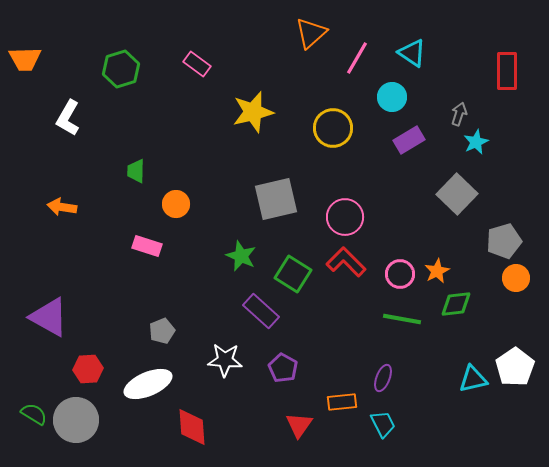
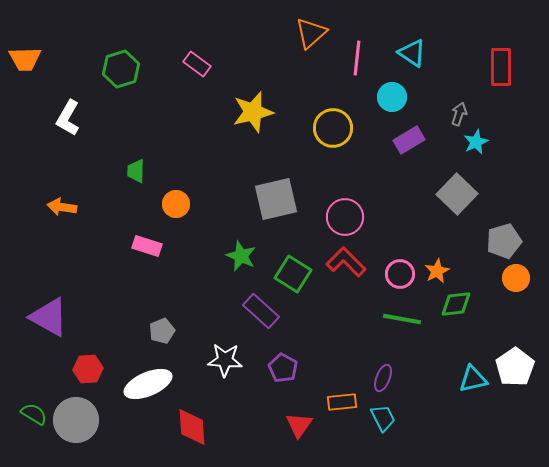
pink line at (357, 58): rotated 24 degrees counterclockwise
red rectangle at (507, 71): moved 6 px left, 4 px up
cyan trapezoid at (383, 424): moved 6 px up
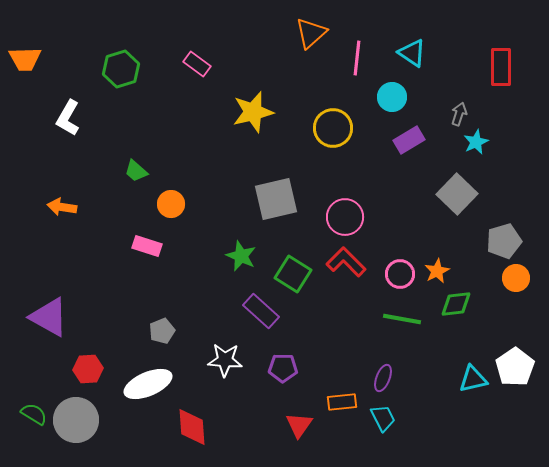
green trapezoid at (136, 171): rotated 50 degrees counterclockwise
orange circle at (176, 204): moved 5 px left
purple pentagon at (283, 368): rotated 28 degrees counterclockwise
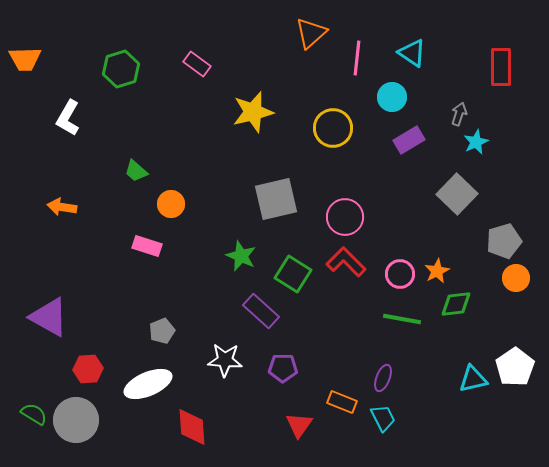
orange rectangle at (342, 402): rotated 28 degrees clockwise
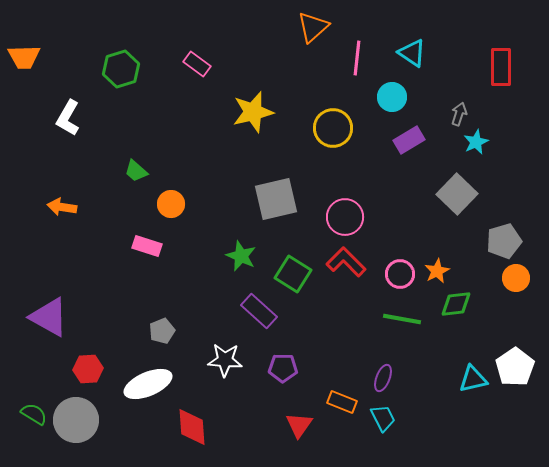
orange triangle at (311, 33): moved 2 px right, 6 px up
orange trapezoid at (25, 59): moved 1 px left, 2 px up
purple rectangle at (261, 311): moved 2 px left
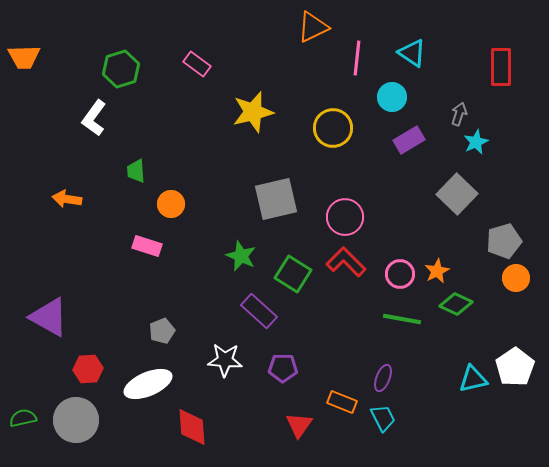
orange triangle at (313, 27): rotated 16 degrees clockwise
white L-shape at (68, 118): moved 26 px right; rotated 6 degrees clockwise
green trapezoid at (136, 171): rotated 45 degrees clockwise
orange arrow at (62, 207): moved 5 px right, 8 px up
green diamond at (456, 304): rotated 32 degrees clockwise
green semicircle at (34, 414): moved 11 px left, 4 px down; rotated 44 degrees counterclockwise
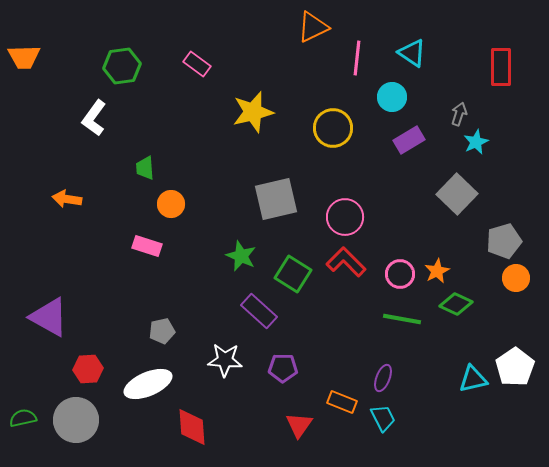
green hexagon at (121, 69): moved 1 px right, 3 px up; rotated 9 degrees clockwise
green trapezoid at (136, 171): moved 9 px right, 3 px up
gray pentagon at (162, 331): rotated 10 degrees clockwise
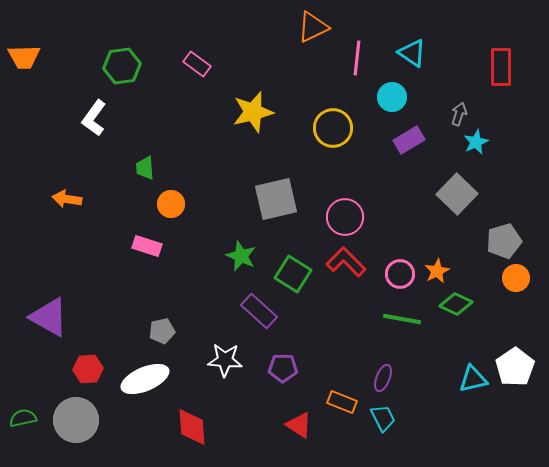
white ellipse at (148, 384): moved 3 px left, 5 px up
red triangle at (299, 425): rotated 32 degrees counterclockwise
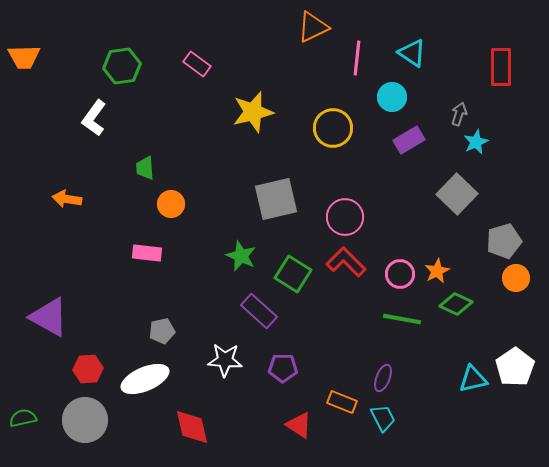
pink rectangle at (147, 246): moved 7 px down; rotated 12 degrees counterclockwise
gray circle at (76, 420): moved 9 px right
red diamond at (192, 427): rotated 9 degrees counterclockwise
